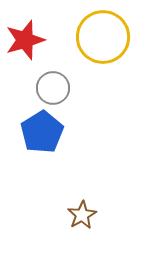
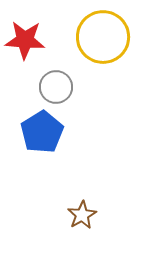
red star: rotated 21 degrees clockwise
gray circle: moved 3 px right, 1 px up
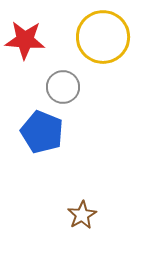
gray circle: moved 7 px right
blue pentagon: rotated 18 degrees counterclockwise
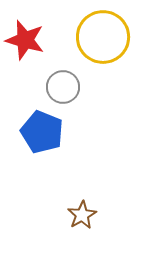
red star: rotated 12 degrees clockwise
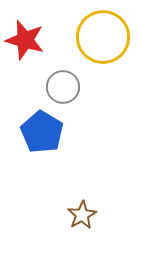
blue pentagon: rotated 9 degrees clockwise
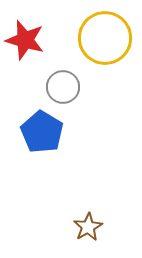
yellow circle: moved 2 px right, 1 px down
brown star: moved 6 px right, 12 px down
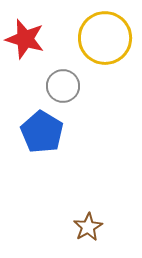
red star: moved 1 px up
gray circle: moved 1 px up
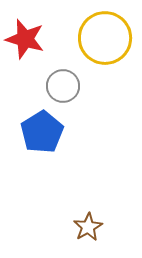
blue pentagon: rotated 9 degrees clockwise
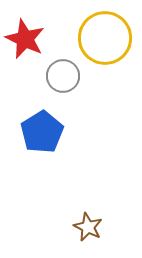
red star: rotated 9 degrees clockwise
gray circle: moved 10 px up
brown star: rotated 16 degrees counterclockwise
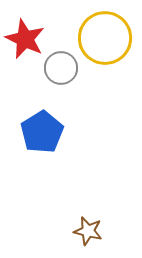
gray circle: moved 2 px left, 8 px up
brown star: moved 4 px down; rotated 12 degrees counterclockwise
